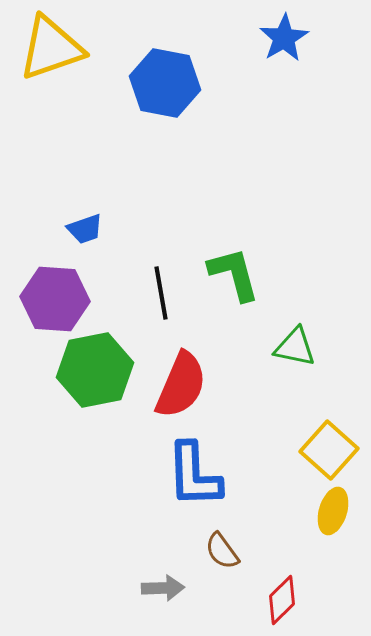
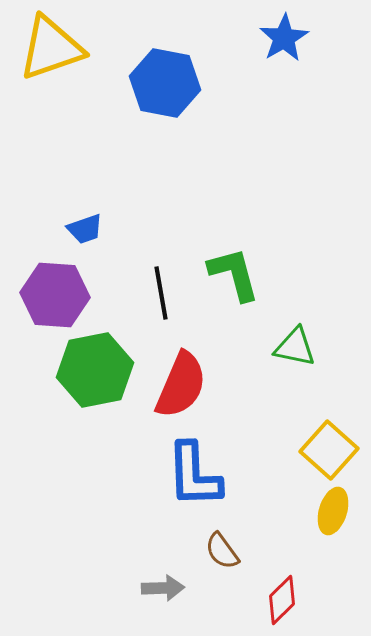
purple hexagon: moved 4 px up
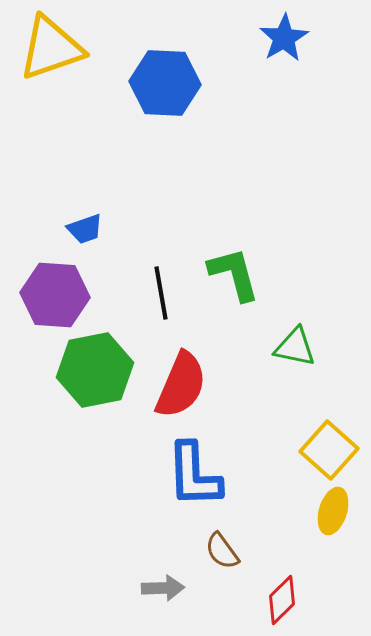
blue hexagon: rotated 8 degrees counterclockwise
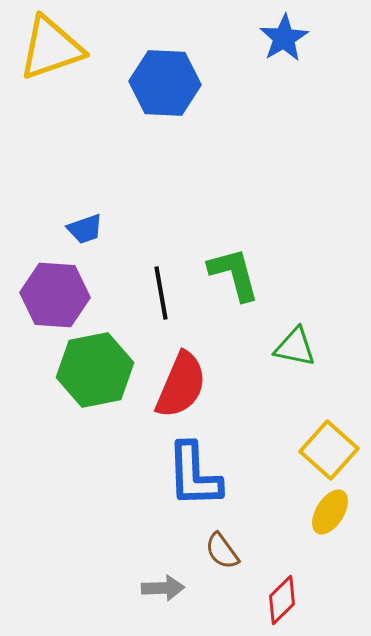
yellow ellipse: moved 3 px left, 1 px down; rotated 15 degrees clockwise
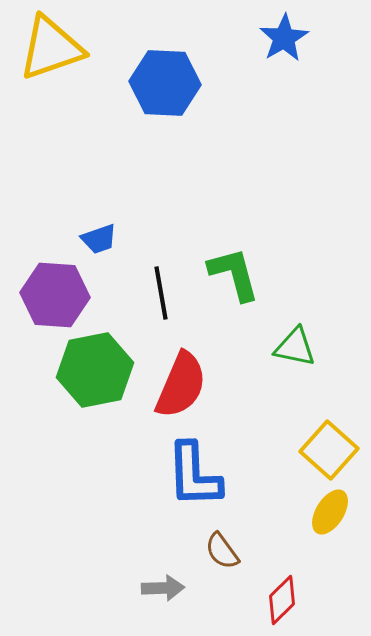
blue trapezoid: moved 14 px right, 10 px down
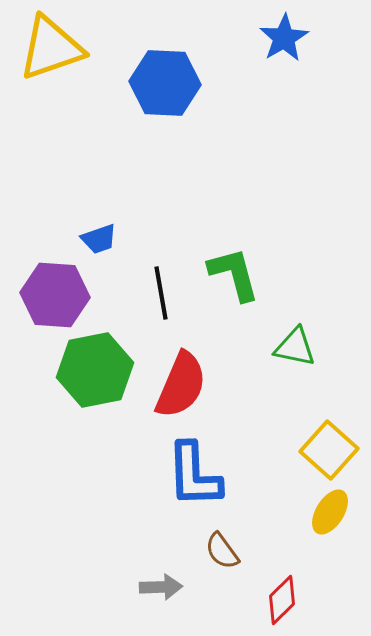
gray arrow: moved 2 px left, 1 px up
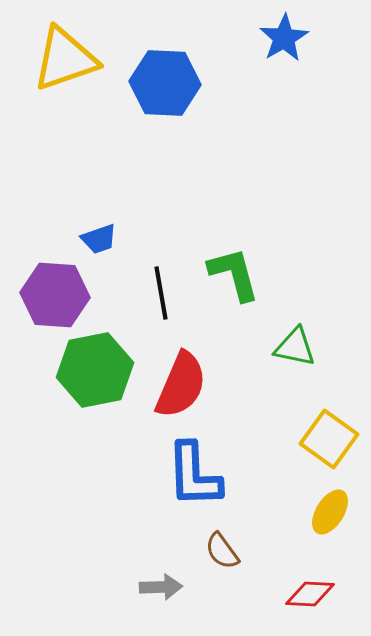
yellow triangle: moved 14 px right, 11 px down
yellow square: moved 11 px up; rotated 6 degrees counterclockwise
red diamond: moved 28 px right, 6 px up; rotated 48 degrees clockwise
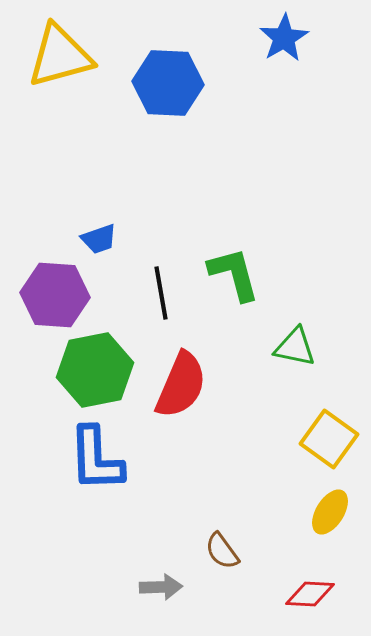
yellow triangle: moved 5 px left, 3 px up; rotated 4 degrees clockwise
blue hexagon: moved 3 px right
blue L-shape: moved 98 px left, 16 px up
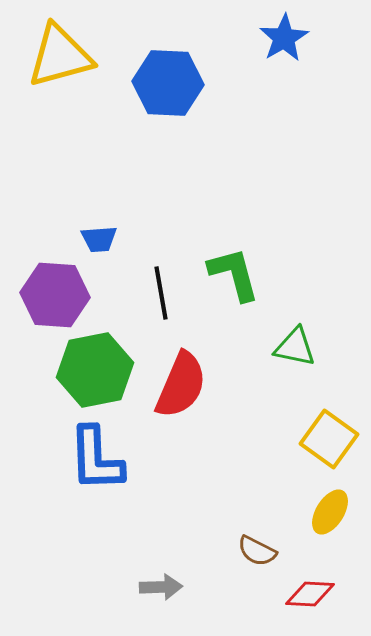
blue trapezoid: rotated 15 degrees clockwise
brown semicircle: moved 35 px right; rotated 27 degrees counterclockwise
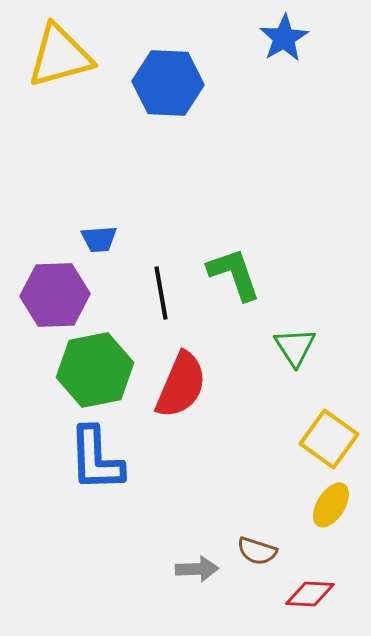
green L-shape: rotated 4 degrees counterclockwise
purple hexagon: rotated 6 degrees counterclockwise
green triangle: rotated 45 degrees clockwise
yellow ellipse: moved 1 px right, 7 px up
brown semicircle: rotated 9 degrees counterclockwise
gray arrow: moved 36 px right, 18 px up
